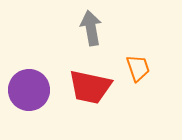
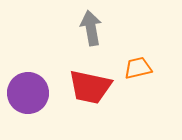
orange trapezoid: rotated 84 degrees counterclockwise
purple circle: moved 1 px left, 3 px down
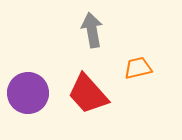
gray arrow: moved 1 px right, 2 px down
red trapezoid: moved 2 px left, 7 px down; rotated 36 degrees clockwise
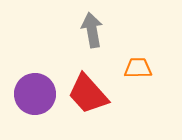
orange trapezoid: rotated 12 degrees clockwise
purple circle: moved 7 px right, 1 px down
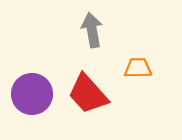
purple circle: moved 3 px left
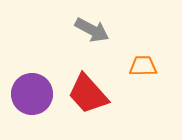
gray arrow: rotated 128 degrees clockwise
orange trapezoid: moved 5 px right, 2 px up
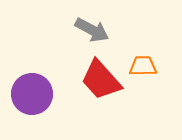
red trapezoid: moved 13 px right, 14 px up
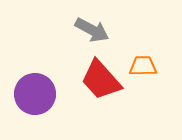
purple circle: moved 3 px right
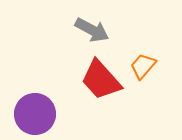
orange trapezoid: rotated 48 degrees counterclockwise
purple circle: moved 20 px down
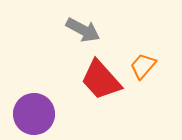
gray arrow: moved 9 px left
purple circle: moved 1 px left
